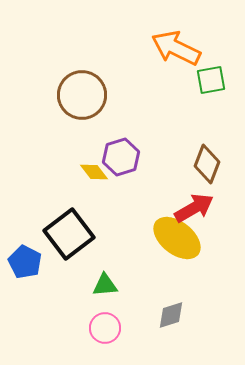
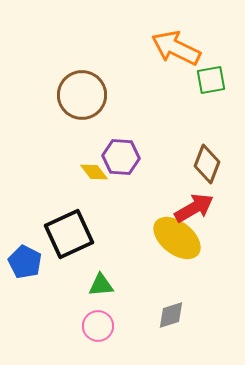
purple hexagon: rotated 21 degrees clockwise
black square: rotated 12 degrees clockwise
green triangle: moved 4 px left
pink circle: moved 7 px left, 2 px up
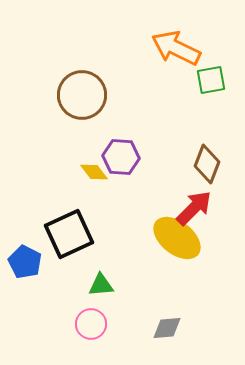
red arrow: rotated 15 degrees counterclockwise
gray diamond: moved 4 px left, 13 px down; rotated 12 degrees clockwise
pink circle: moved 7 px left, 2 px up
